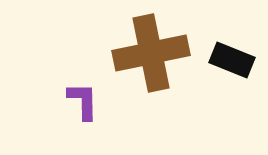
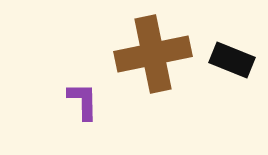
brown cross: moved 2 px right, 1 px down
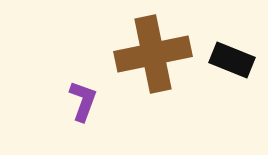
purple L-shape: rotated 21 degrees clockwise
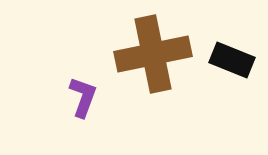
purple L-shape: moved 4 px up
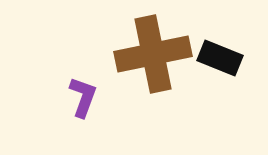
black rectangle: moved 12 px left, 2 px up
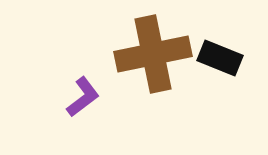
purple L-shape: rotated 33 degrees clockwise
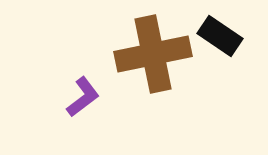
black rectangle: moved 22 px up; rotated 12 degrees clockwise
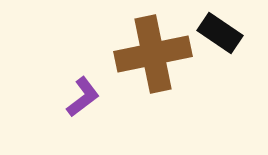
black rectangle: moved 3 px up
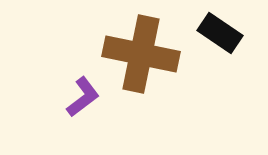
brown cross: moved 12 px left; rotated 24 degrees clockwise
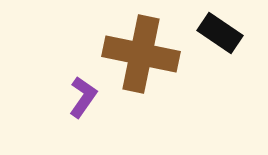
purple L-shape: rotated 18 degrees counterclockwise
